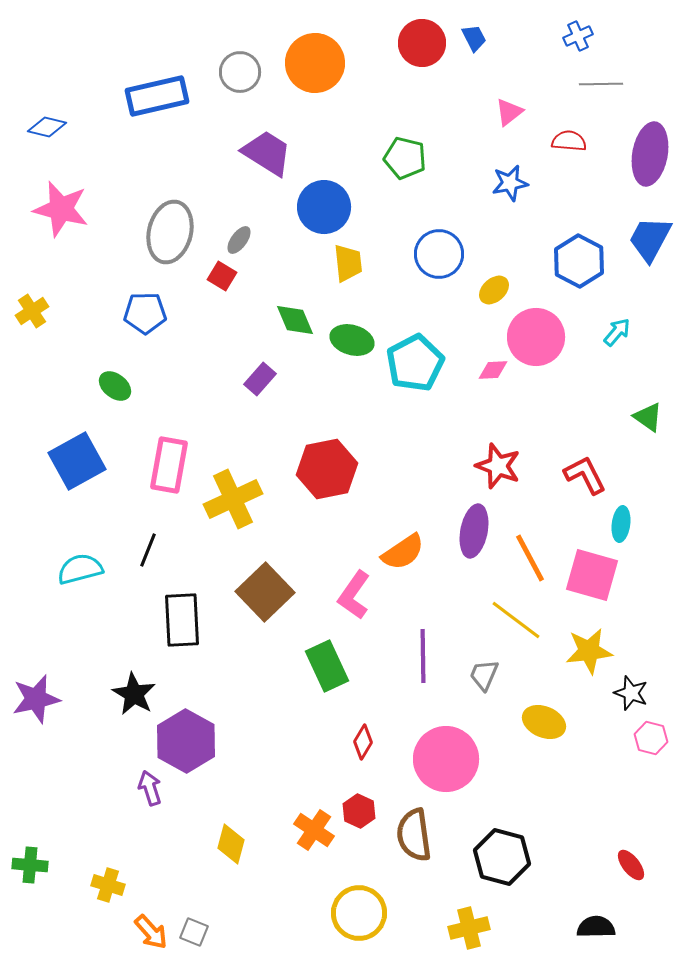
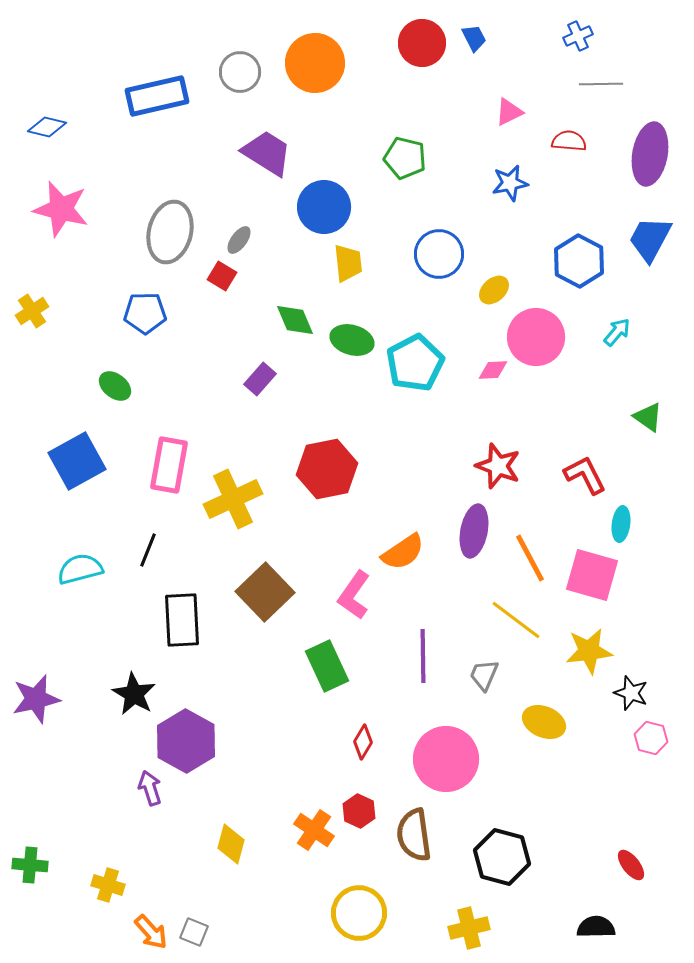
pink triangle at (509, 112): rotated 12 degrees clockwise
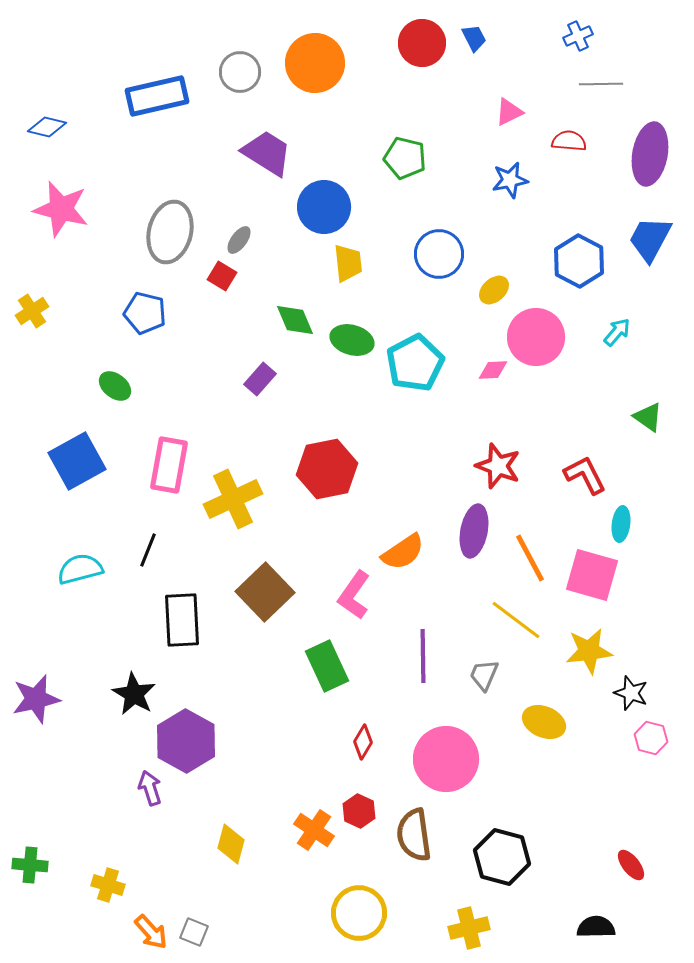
blue star at (510, 183): moved 3 px up
blue pentagon at (145, 313): rotated 15 degrees clockwise
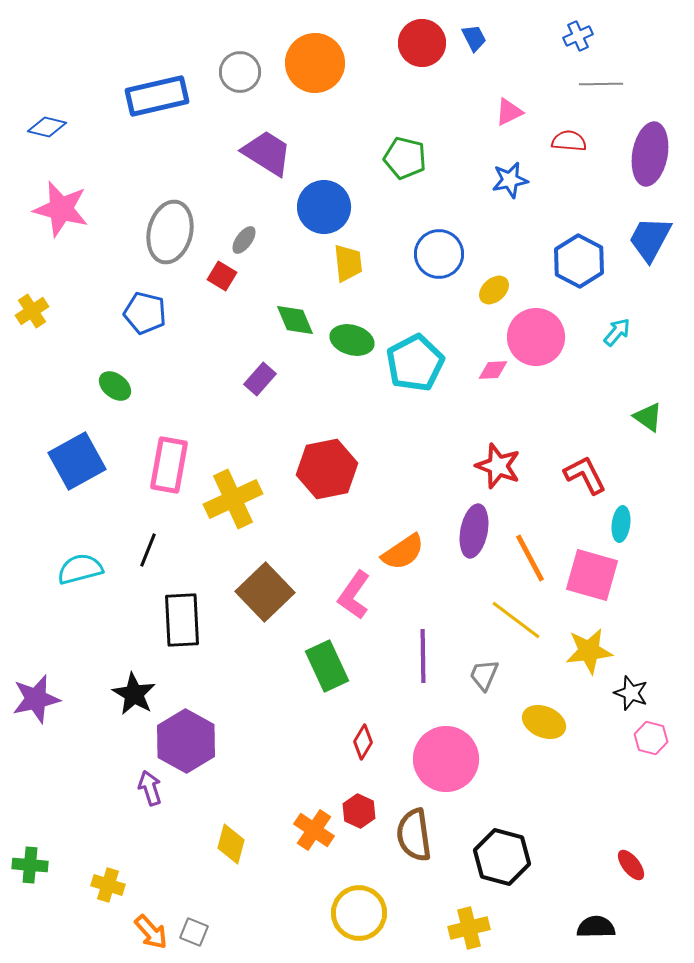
gray ellipse at (239, 240): moved 5 px right
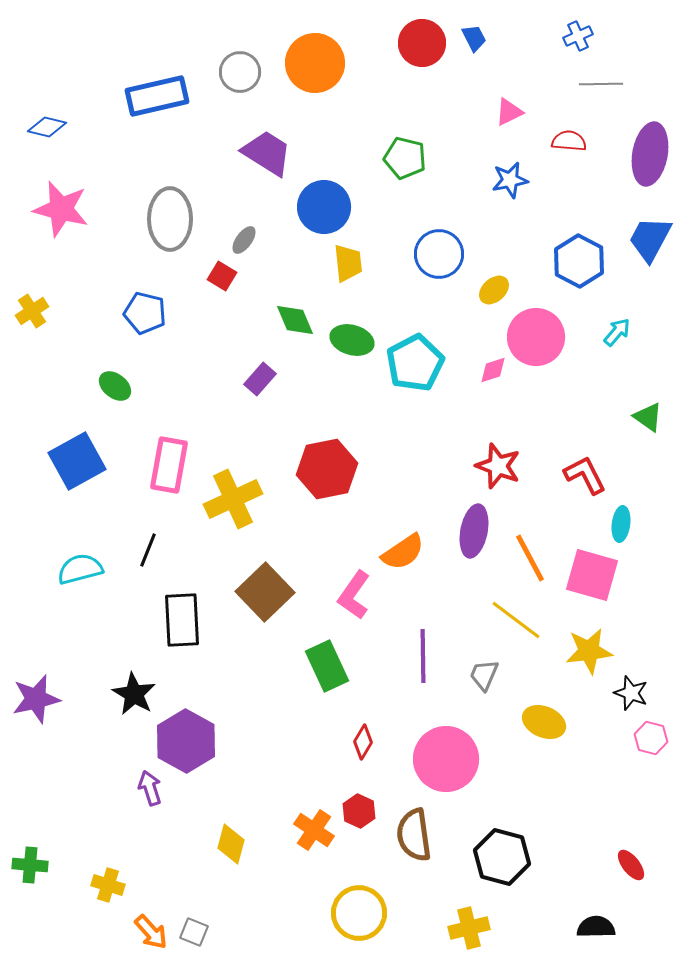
gray ellipse at (170, 232): moved 13 px up; rotated 14 degrees counterclockwise
pink diamond at (493, 370): rotated 16 degrees counterclockwise
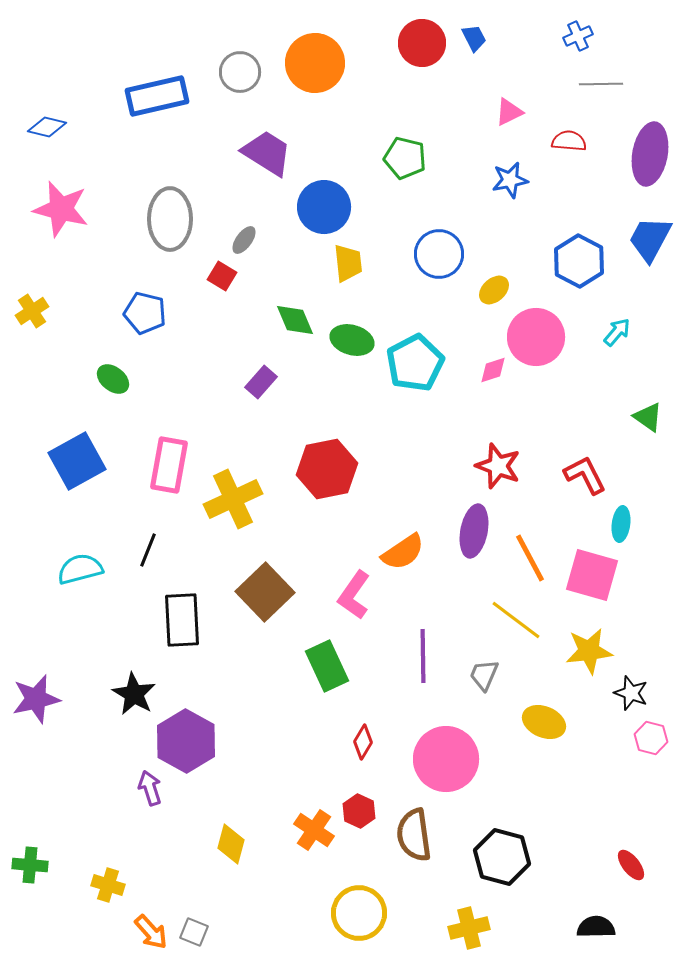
purple rectangle at (260, 379): moved 1 px right, 3 px down
green ellipse at (115, 386): moved 2 px left, 7 px up
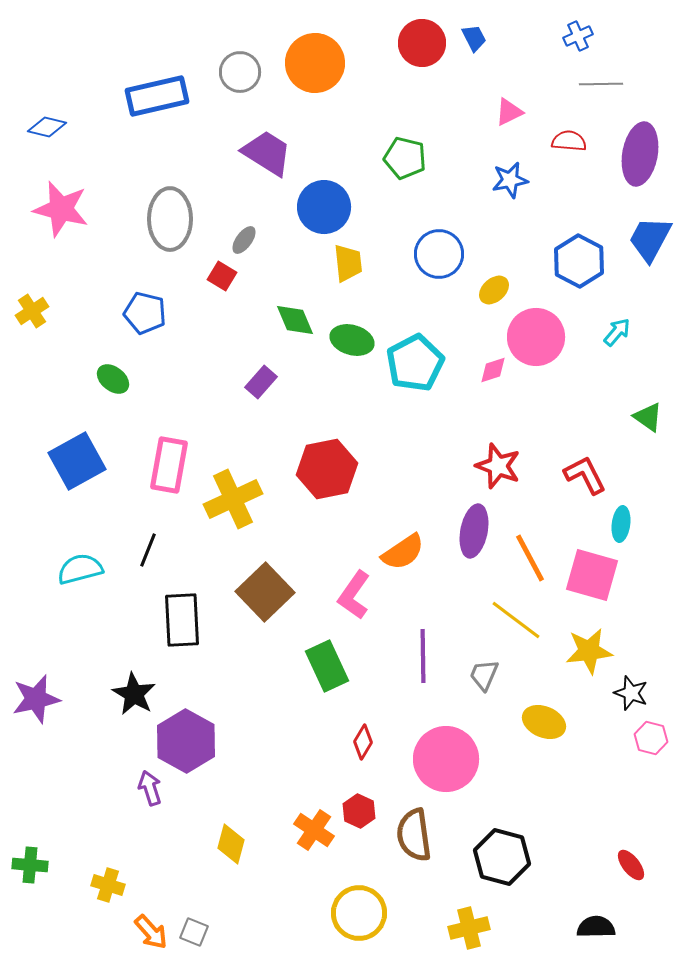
purple ellipse at (650, 154): moved 10 px left
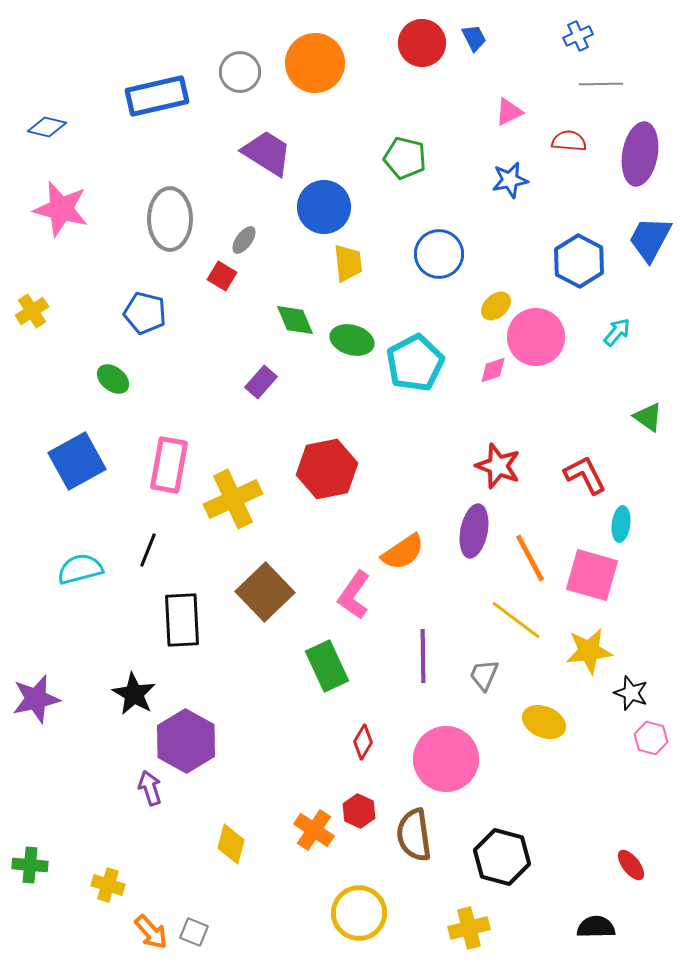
yellow ellipse at (494, 290): moved 2 px right, 16 px down
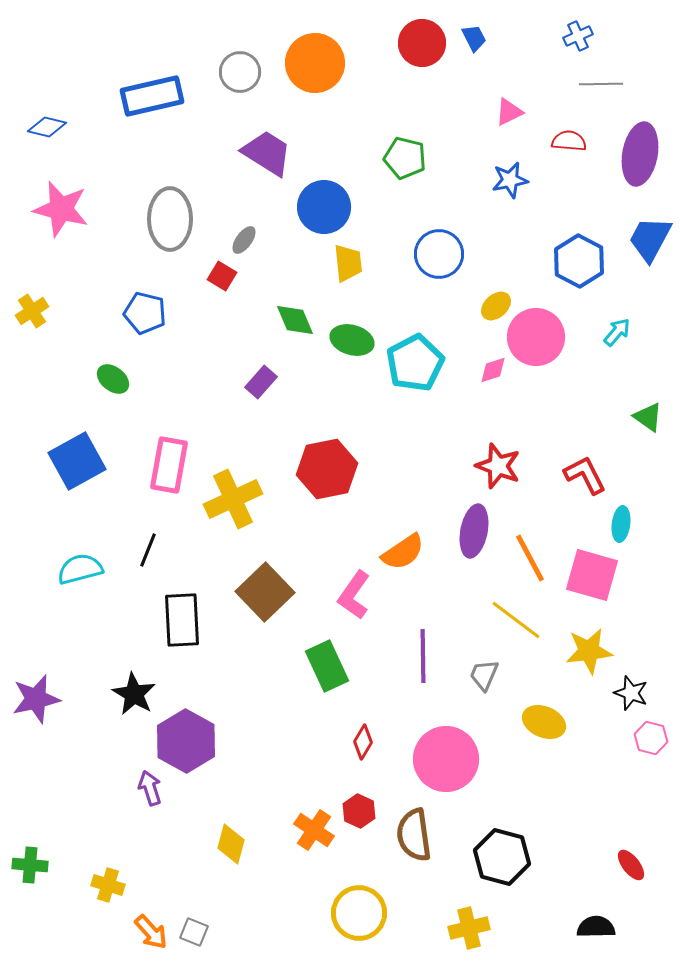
blue rectangle at (157, 96): moved 5 px left
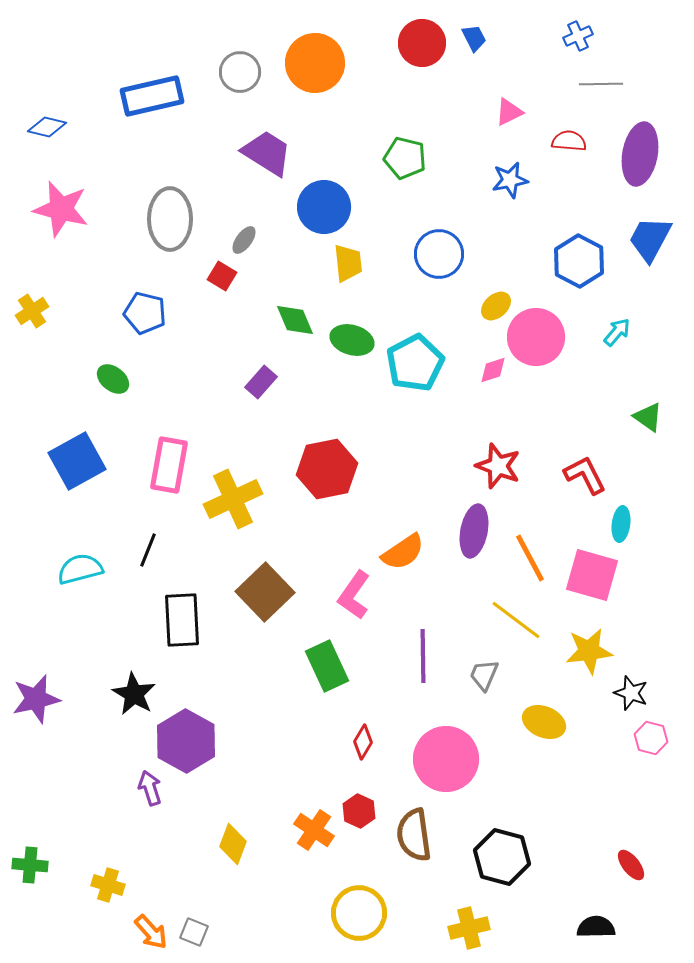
yellow diamond at (231, 844): moved 2 px right; rotated 6 degrees clockwise
